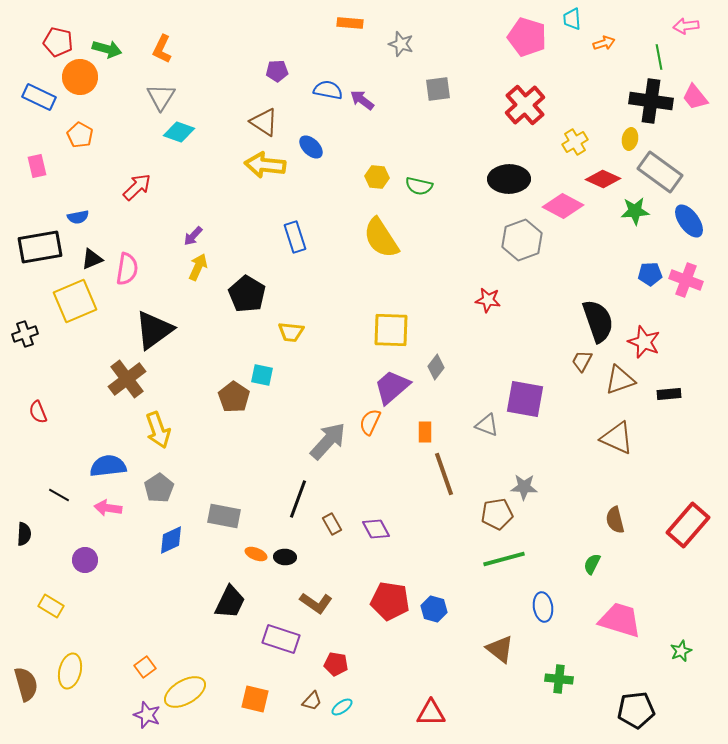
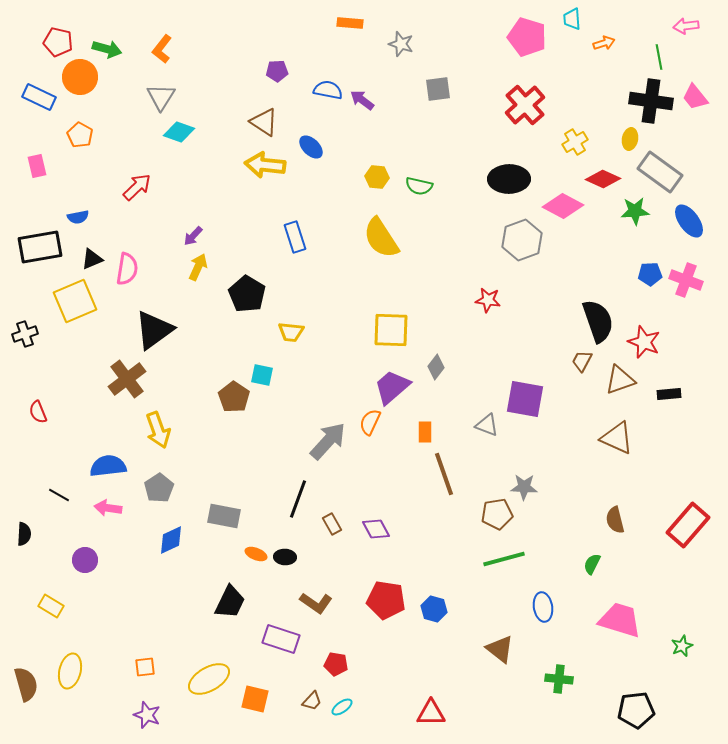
orange L-shape at (162, 49): rotated 12 degrees clockwise
red pentagon at (390, 601): moved 4 px left, 1 px up
green star at (681, 651): moved 1 px right, 5 px up
orange square at (145, 667): rotated 30 degrees clockwise
yellow ellipse at (185, 692): moved 24 px right, 13 px up
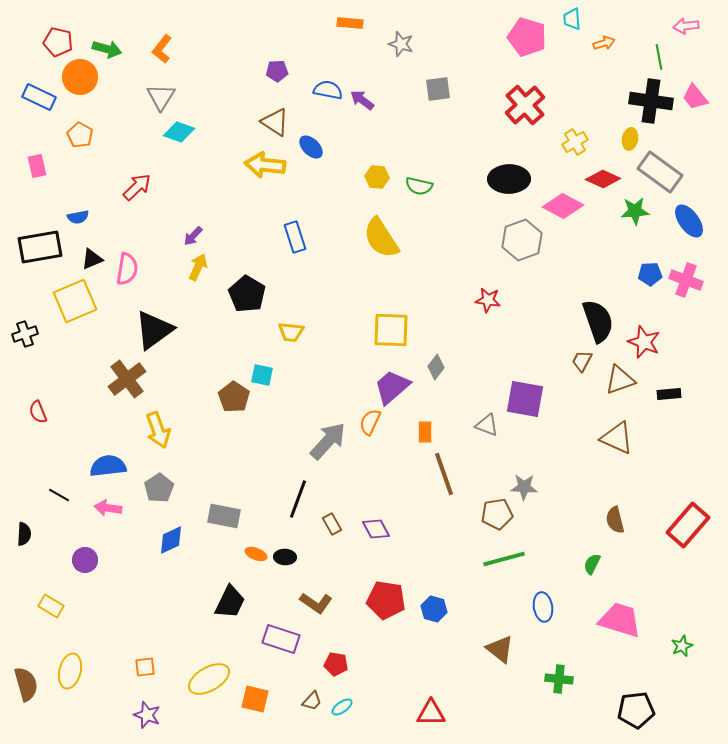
brown triangle at (264, 122): moved 11 px right
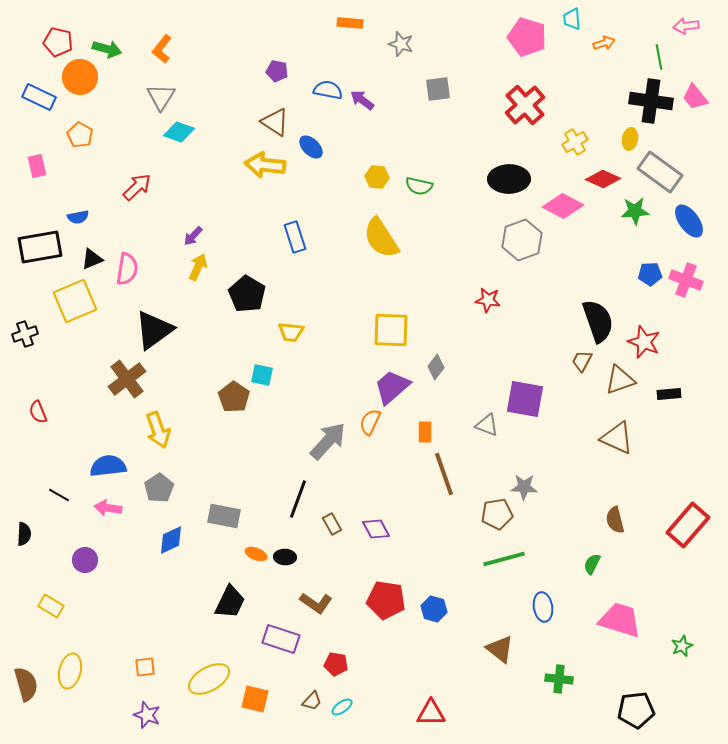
purple pentagon at (277, 71): rotated 15 degrees clockwise
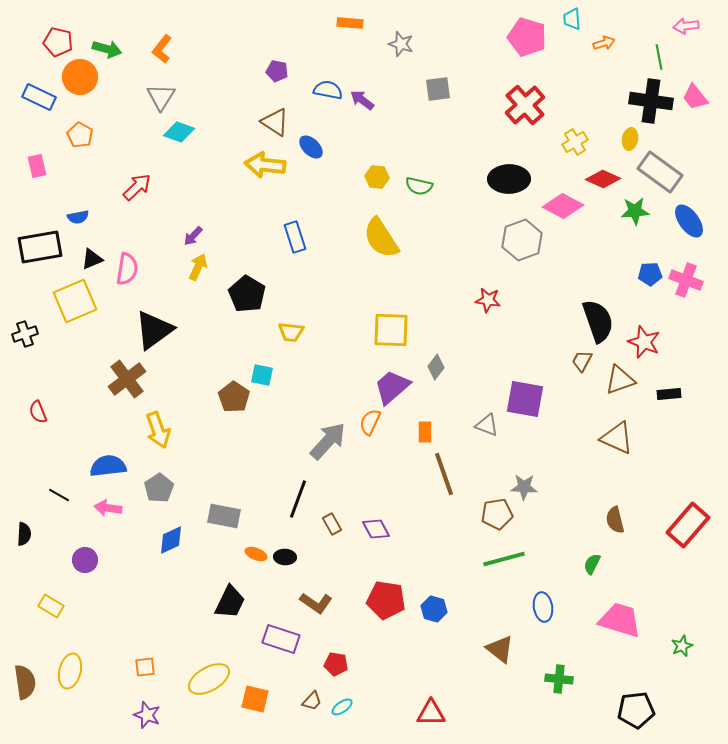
brown semicircle at (26, 684): moved 1 px left, 2 px up; rotated 8 degrees clockwise
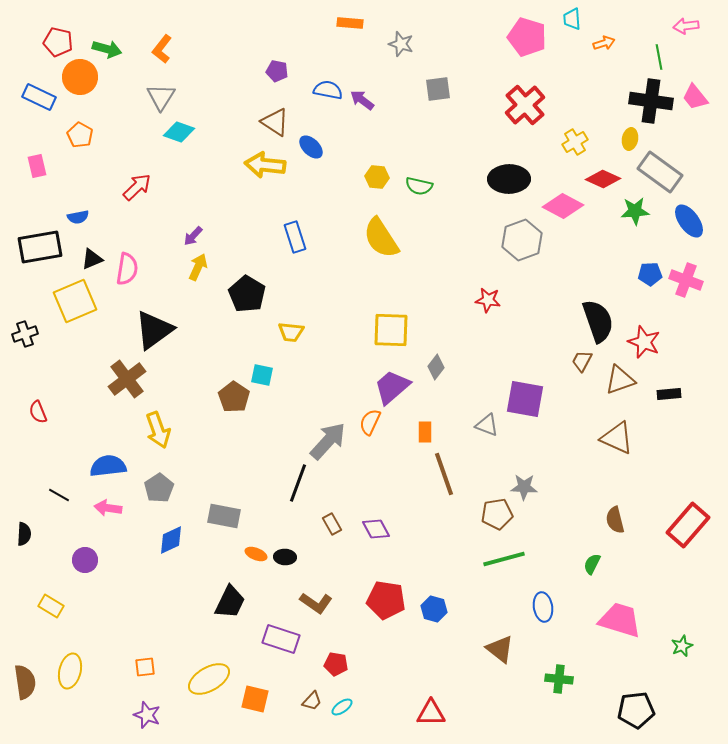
black line at (298, 499): moved 16 px up
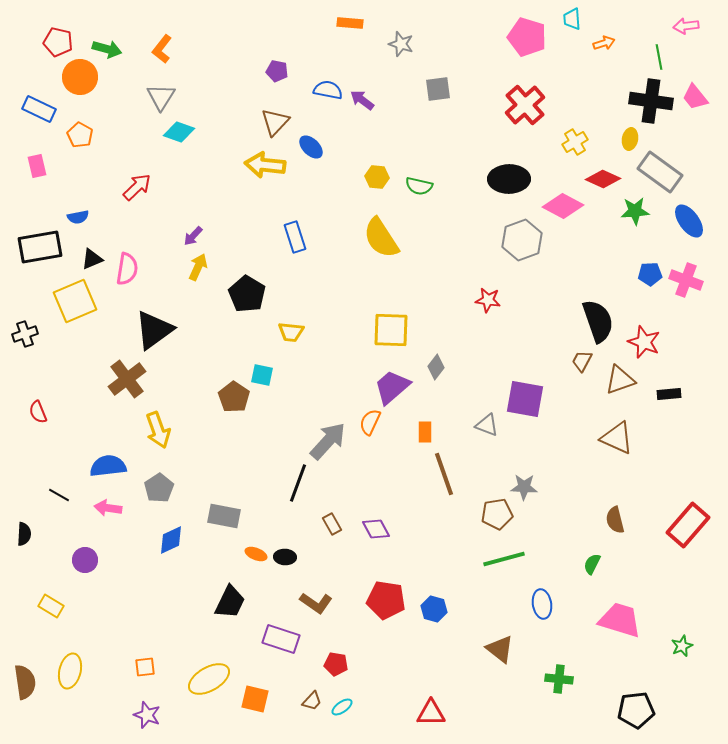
blue rectangle at (39, 97): moved 12 px down
brown triangle at (275, 122): rotated 40 degrees clockwise
blue ellipse at (543, 607): moved 1 px left, 3 px up
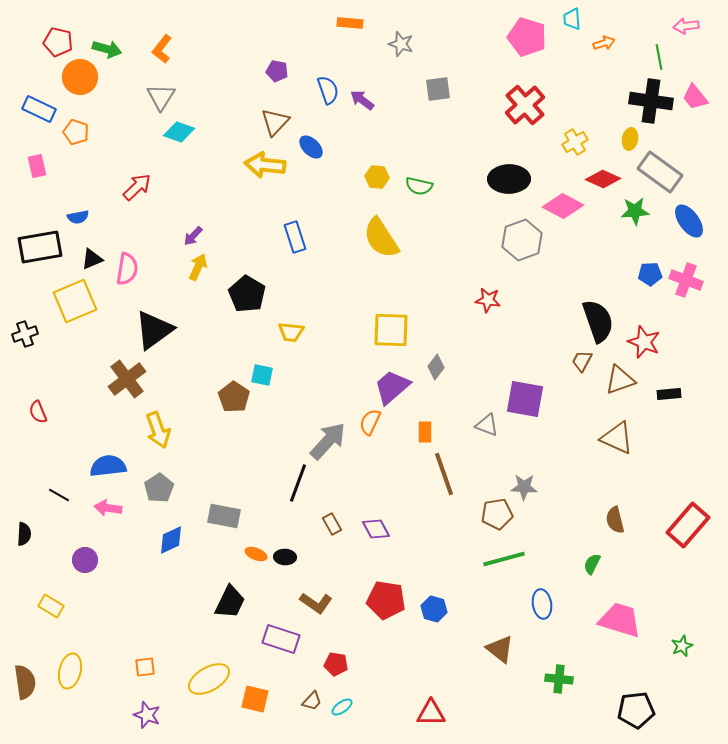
blue semicircle at (328, 90): rotated 60 degrees clockwise
orange pentagon at (80, 135): moved 4 px left, 3 px up; rotated 10 degrees counterclockwise
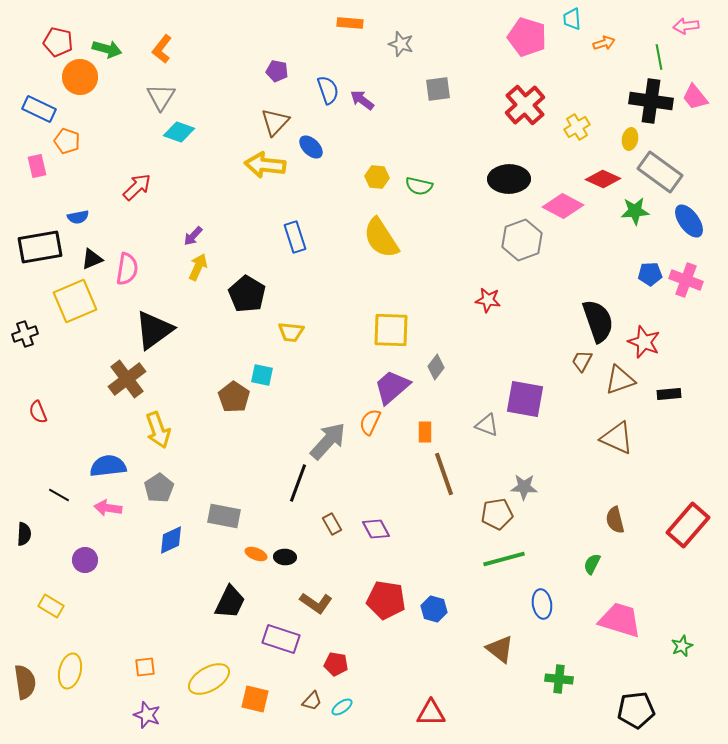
orange pentagon at (76, 132): moved 9 px left, 9 px down
yellow cross at (575, 142): moved 2 px right, 15 px up
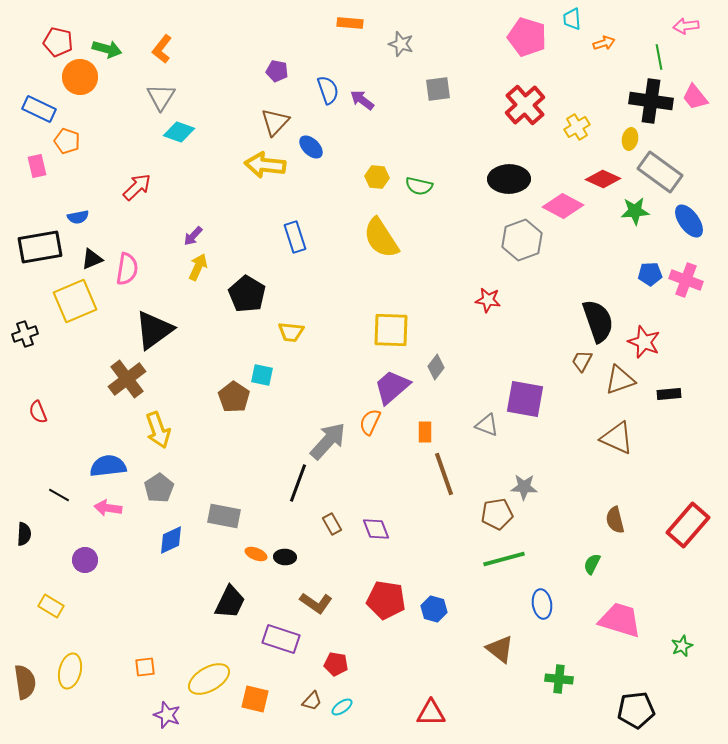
purple diamond at (376, 529): rotated 8 degrees clockwise
purple star at (147, 715): moved 20 px right
